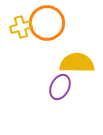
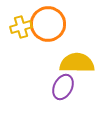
orange circle: moved 1 px right, 1 px down
purple ellipse: moved 3 px right
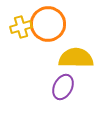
yellow semicircle: moved 1 px left, 5 px up
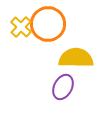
yellow cross: rotated 30 degrees counterclockwise
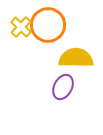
orange circle: moved 1 px down
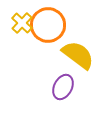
yellow cross: moved 1 px right, 4 px up
yellow semicircle: moved 2 px right, 3 px up; rotated 36 degrees clockwise
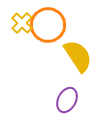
yellow semicircle: moved 1 px down; rotated 20 degrees clockwise
purple ellipse: moved 4 px right, 13 px down
